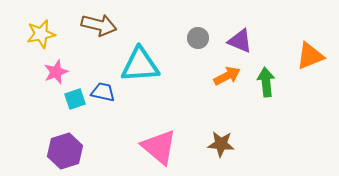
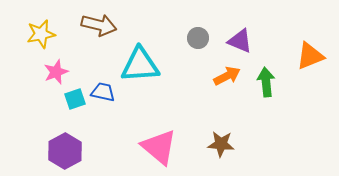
purple hexagon: rotated 12 degrees counterclockwise
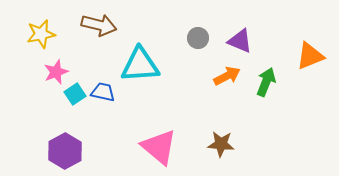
green arrow: rotated 28 degrees clockwise
cyan square: moved 5 px up; rotated 15 degrees counterclockwise
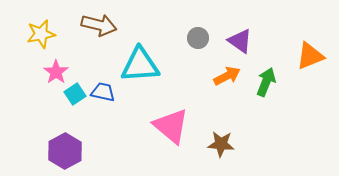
purple triangle: rotated 12 degrees clockwise
pink star: rotated 15 degrees counterclockwise
pink triangle: moved 12 px right, 21 px up
